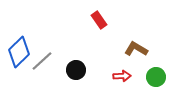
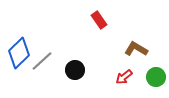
blue diamond: moved 1 px down
black circle: moved 1 px left
red arrow: moved 2 px right, 1 px down; rotated 144 degrees clockwise
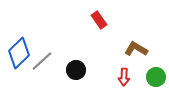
black circle: moved 1 px right
red arrow: rotated 48 degrees counterclockwise
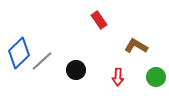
brown L-shape: moved 3 px up
red arrow: moved 6 px left
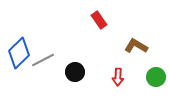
gray line: moved 1 px right, 1 px up; rotated 15 degrees clockwise
black circle: moved 1 px left, 2 px down
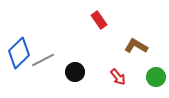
red arrow: rotated 42 degrees counterclockwise
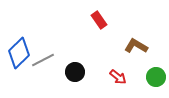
red arrow: rotated 12 degrees counterclockwise
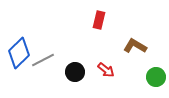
red rectangle: rotated 48 degrees clockwise
brown L-shape: moved 1 px left
red arrow: moved 12 px left, 7 px up
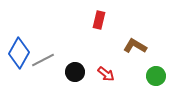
blue diamond: rotated 16 degrees counterclockwise
red arrow: moved 4 px down
green circle: moved 1 px up
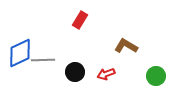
red rectangle: moved 19 px left; rotated 18 degrees clockwise
brown L-shape: moved 9 px left
blue diamond: moved 1 px right; rotated 36 degrees clockwise
gray line: rotated 25 degrees clockwise
red arrow: rotated 120 degrees clockwise
